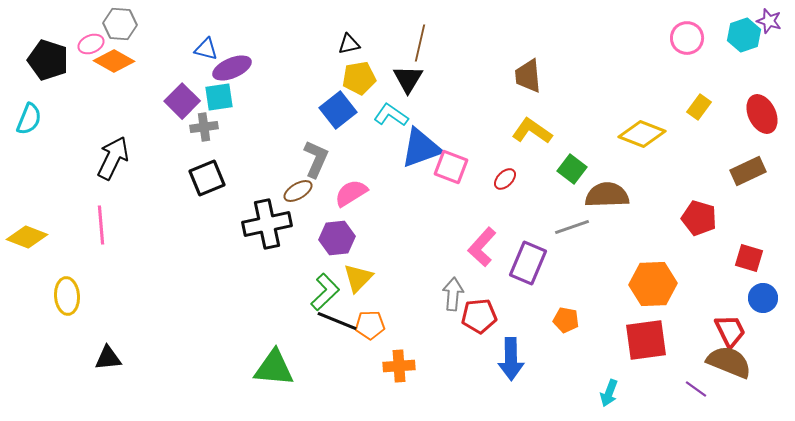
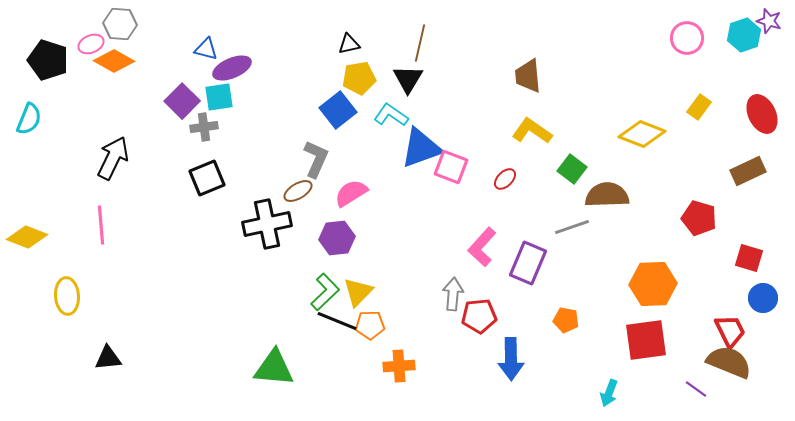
yellow triangle at (358, 278): moved 14 px down
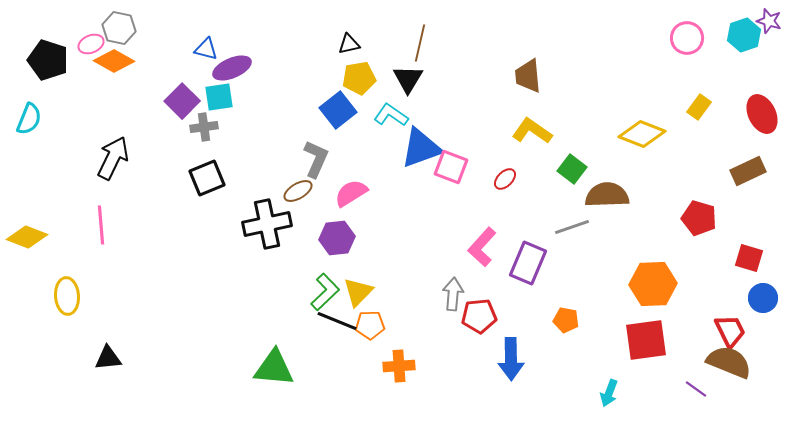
gray hexagon at (120, 24): moved 1 px left, 4 px down; rotated 8 degrees clockwise
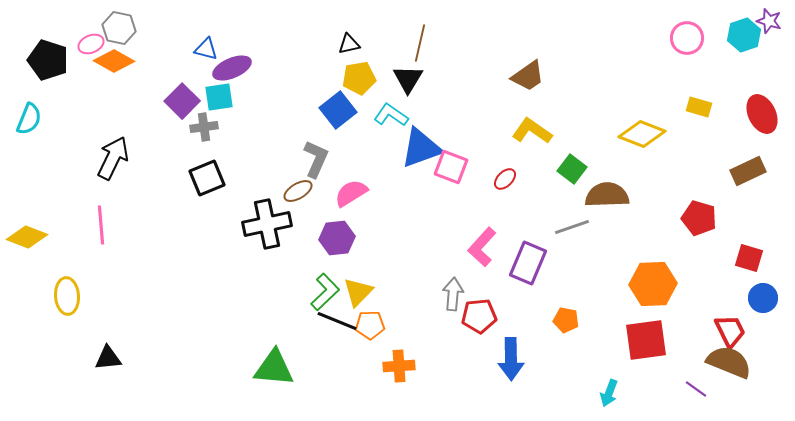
brown trapezoid at (528, 76): rotated 120 degrees counterclockwise
yellow rectangle at (699, 107): rotated 70 degrees clockwise
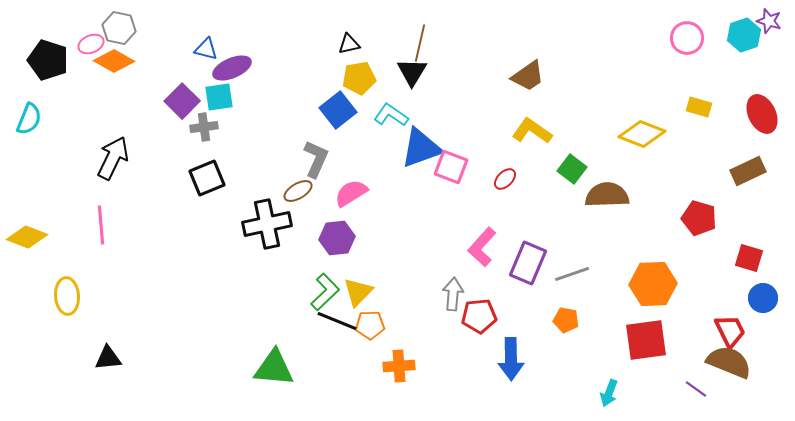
black triangle at (408, 79): moved 4 px right, 7 px up
gray line at (572, 227): moved 47 px down
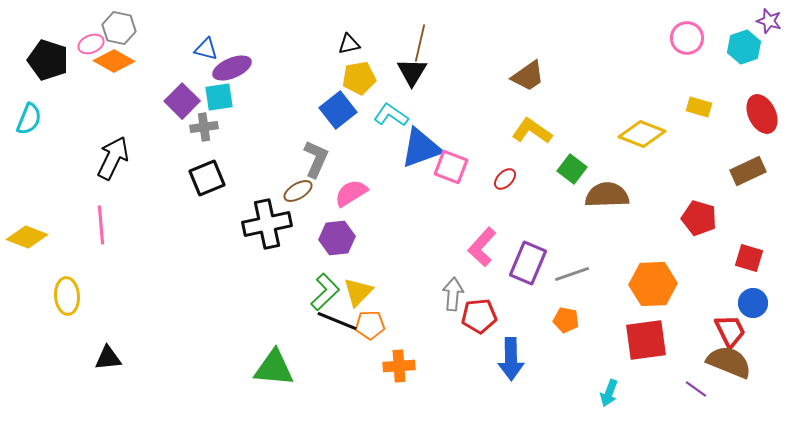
cyan hexagon at (744, 35): moved 12 px down
blue circle at (763, 298): moved 10 px left, 5 px down
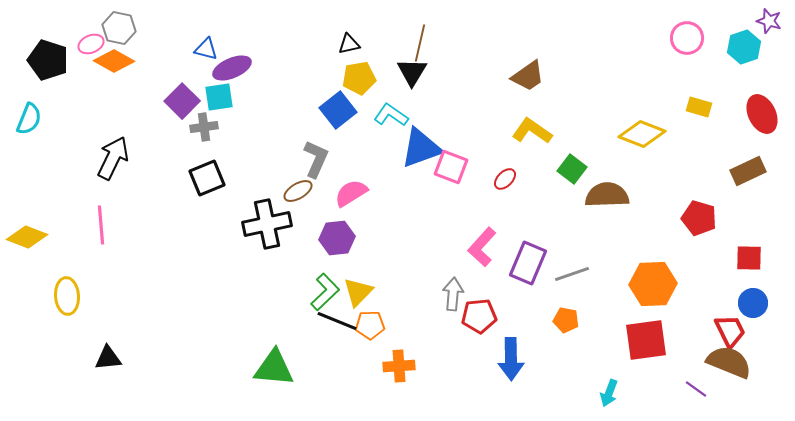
red square at (749, 258): rotated 16 degrees counterclockwise
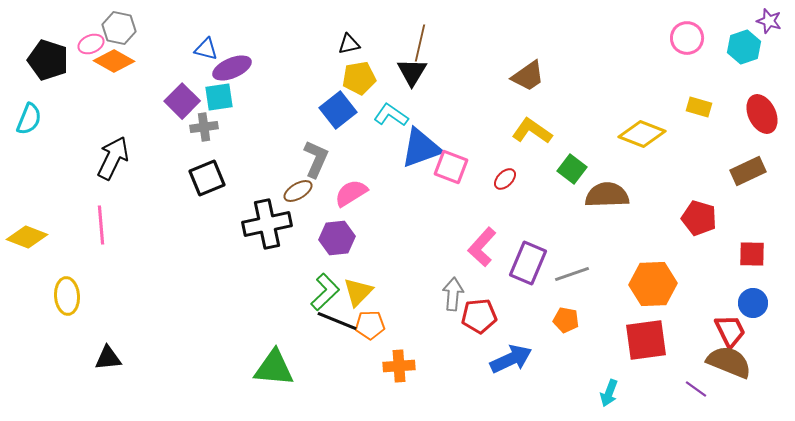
red square at (749, 258): moved 3 px right, 4 px up
blue arrow at (511, 359): rotated 114 degrees counterclockwise
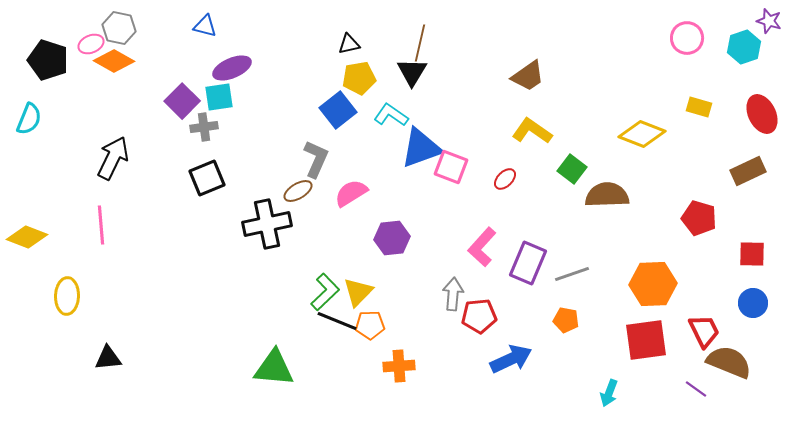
blue triangle at (206, 49): moved 1 px left, 23 px up
purple hexagon at (337, 238): moved 55 px right
yellow ellipse at (67, 296): rotated 6 degrees clockwise
red trapezoid at (730, 331): moved 26 px left
